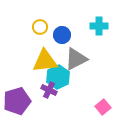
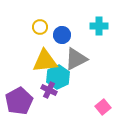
purple pentagon: moved 2 px right; rotated 12 degrees counterclockwise
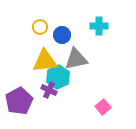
gray triangle: rotated 15 degrees clockwise
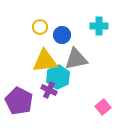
purple pentagon: rotated 16 degrees counterclockwise
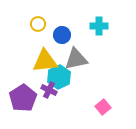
yellow circle: moved 2 px left, 3 px up
cyan hexagon: moved 1 px right
purple pentagon: moved 4 px right, 3 px up; rotated 12 degrees clockwise
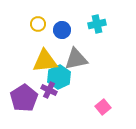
cyan cross: moved 2 px left, 2 px up; rotated 12 degrees counterclockwise
blue circle: moved 5 px up
purple pentagon: moved 1 px right
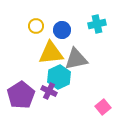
yellow circle: moved 2 px left, 2 px down
yellow triangle: moved 6 px right, 8 px up
purple cross: moved 1 px down
purple pentagon: moved 3 px left, 3 px up
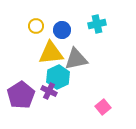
cyan hexagon: moved 1 px left
